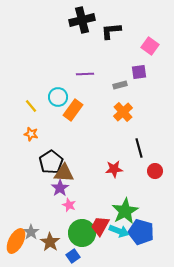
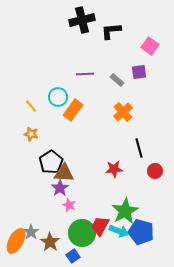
gray rectangle: moved 3 px left, 5 px up; rotated 56 degrees clockwise
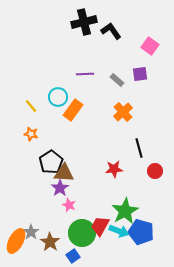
black cross: moved 2 px right, 2 px down
black L-shape: rotated 60 degrees clockwise
purple square: moved 1 px right, 2 px down
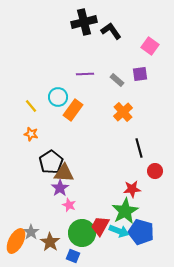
red star: moved 18 px right, 20 px down
blue square: rotated 32 degrees counterclockwise
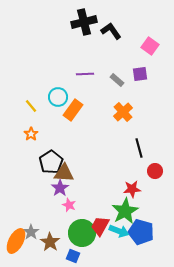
orange star: rotated 24 degrees clockwise
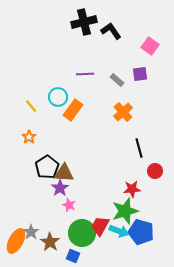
orange star: moved 2 px left, 3 px down
black pentagon: moved 4 px left, 5 px down
green star: rotated 12 degrees clockwise
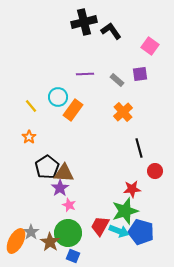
green circle: moved 14 px left
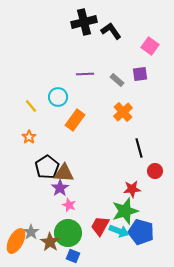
orange rectangle: moved 2 px right, 10 px down
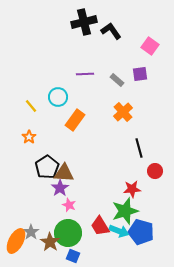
red trapezoid: rotated 60 degrees counterclockwise
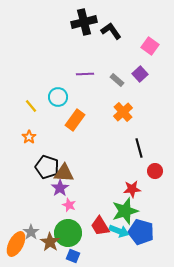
purple square: rotated 35 degrees counterclockwise
black pentagon: rotated 20 degrees counterclockwise
orange ellipse: moved 3 px down
